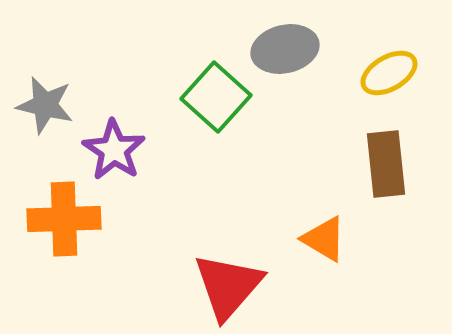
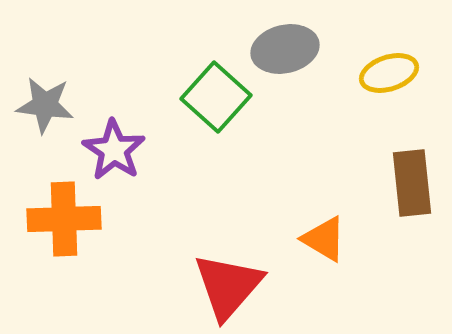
yellow ellipse: rotated 12 degrees clockwise
gray star: rotated 6 degrees counterclockwise
brown rectangle: moved 26 px right, 19 px down
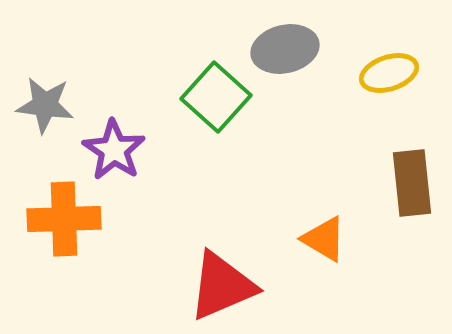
red triangle: moved 6 px left; rotated 26 degrees clockwise
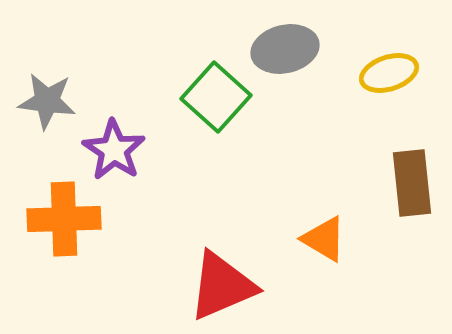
gray star: moved 2 px right, 4 px up
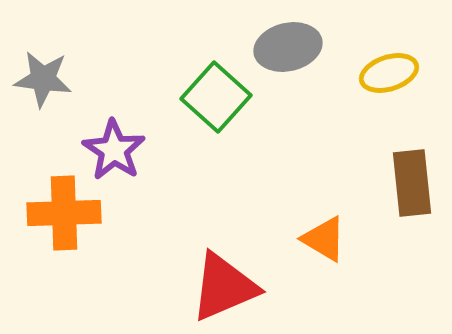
gray ellipse: moved 3 px right, 2 px up
gray star: moved 4 px left, 22 px up
orange cross: moved 6 px up
red triangle: moved 2 px right, 1 px down
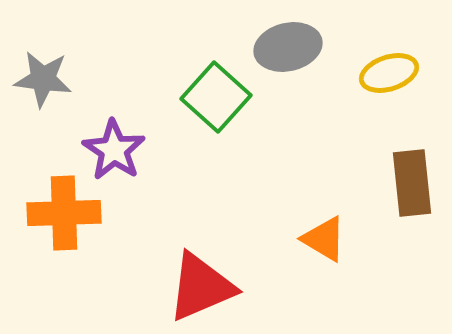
red triangle: moved 23 px left
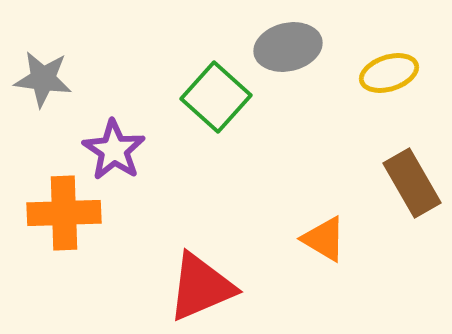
brown rectangle: rotated 24 degrees counterclockwise
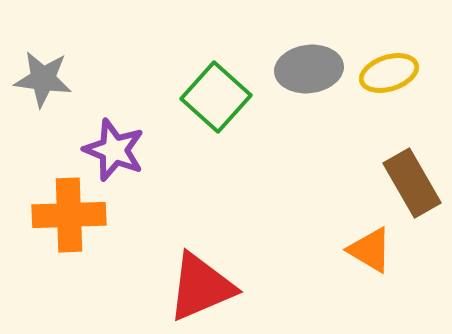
gray ellipse: moved 21 px right, 22 px down; rotated 6 degrees clockwise
purple star: rotated 12 degrees counterclockwise
orange cross: moved 5 px right, 2 px down
orange triangle: moved 46 px right, 11 px down
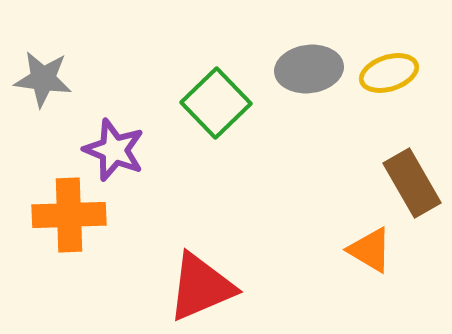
green square: moved 6 px down; rotated 4 degrees clockwise
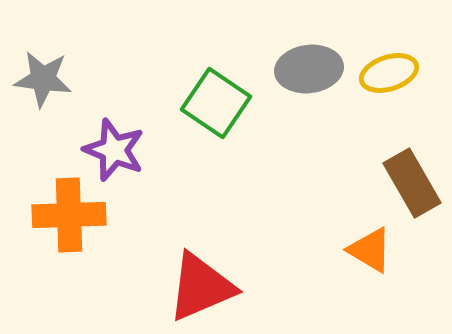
green square: rotated 12 degrees counterclockwise
